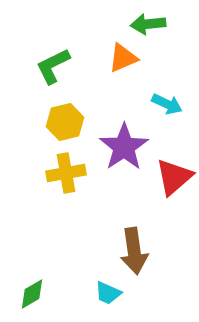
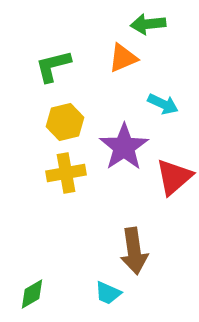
green L-shape: rotated 12 degrees clockwise
cyan arrow: moved 4 px left
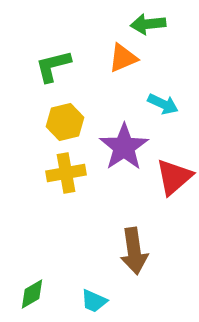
cyan trapezoid: moved 14 px left, 8 px down
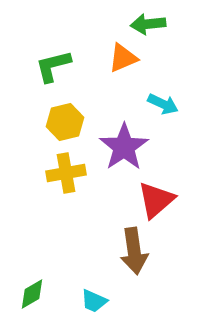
red triangle: moved 18 px left, 23 px down
